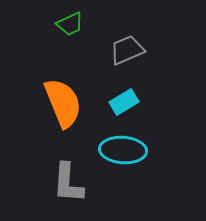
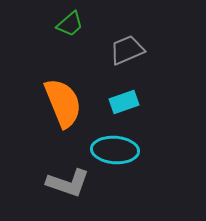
green trapezoid: rotated 16 degrees counterclockwise
cyan rectangle: rotated 12 degrees clockwise
cyan ellipse: moved 8 px left
gray L-shape: rotated 75 degrees counterclockwise
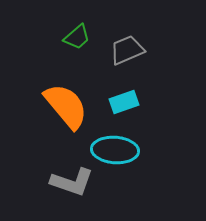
green trapezoid: moved 7 px right, 13 px down
orange semicircle: moved 3 px right, 3 px down; rotated 18 degrees counterclockwise
gray L-shape: moved 4 px right, 1 px up
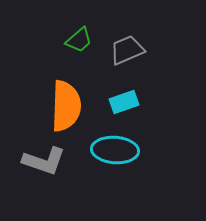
green trapezoid: moved 2 px right, 3 px down
orange semicircle: rotated 42 degrees clockwise
gray L-shape: moved 28 px left, 21 px up
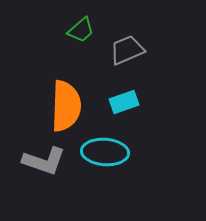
green trapezoid: moved 2 px right, 10 px up
cyan ellipse: moved 10 px left, 2 px down
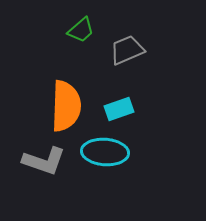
cyan rectangle: moved 5 px left, 7 px down
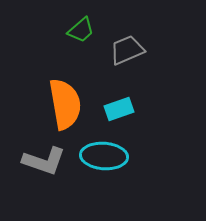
orange semicircle: moved 1 px left, 2 px up; rotated 12 degrees counterclockwise
cyan ellipse: moved 1 px left, 4 px down
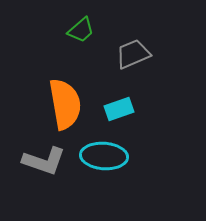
gray trapezoid: moved 6 px right, 4 px down
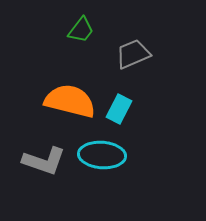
green trapezoid: rotated 12 degrees counterclockwise
orange semicircle: moved 5 px right, 3 px up; rotated 66 degrees counterclockwise
cyan rectangle: rotated 44 degrees counterclockwise
cyan ellipse: moved 2 px left, 1 px up
